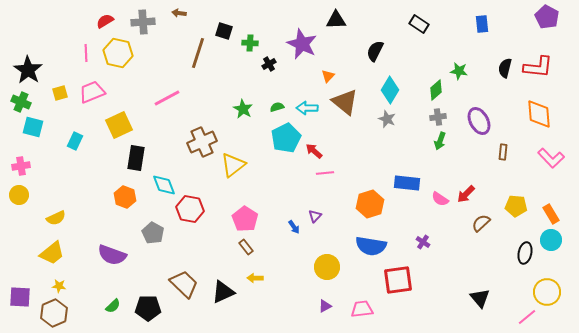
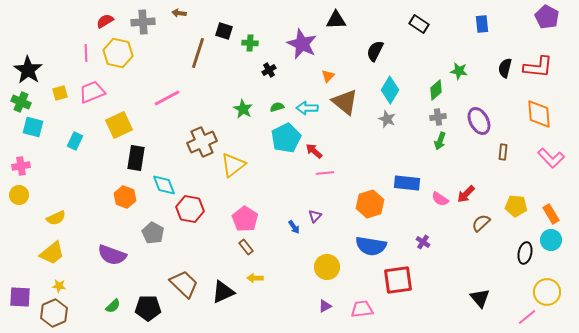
black cross at (269, 64): moved 6 px down
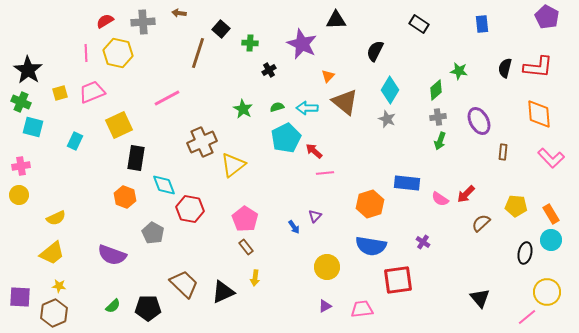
black square at (224, 31): moved 3 px left, 2 px up; rotated 24 degrees clockwise
yellow arrow at (255, 278): rotated 84 degrees counterclockwise
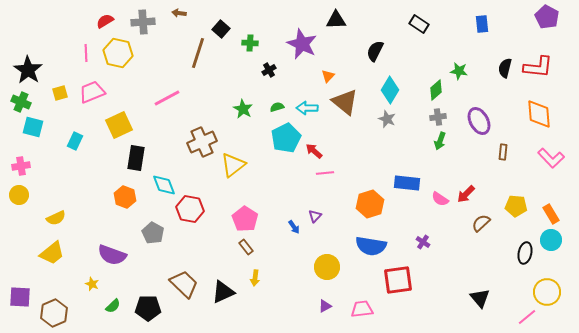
yellow star at (59, 286): moved 33 px right, 2 px up; rotated 16 degrees clockwise
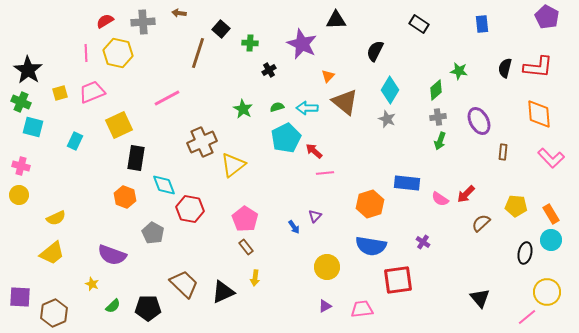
pink cross at (21, 166): rotated 24 degrees clockwise
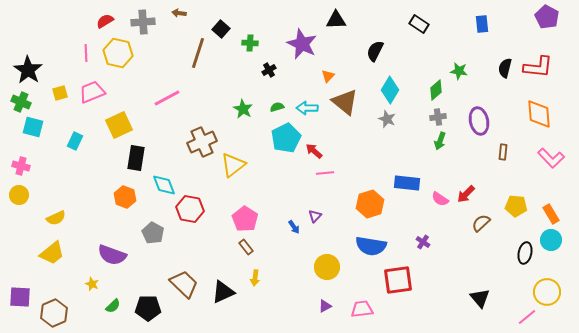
purple ellipse at (479, 121): rotated 16 degrees clockwise
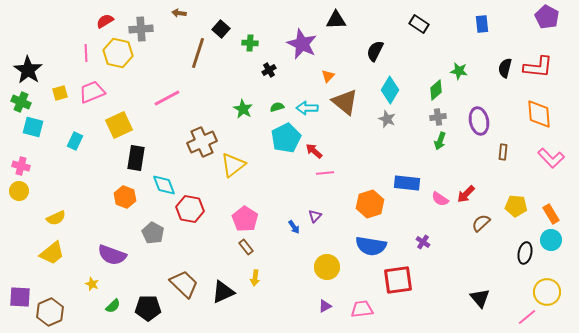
gray cross at (143, 22): moved 2 px left, 7 px down
yellow circle at (19, 195): moved 4 px up
brown hexagon at (54, 313): moved 4 px left, 1 px up
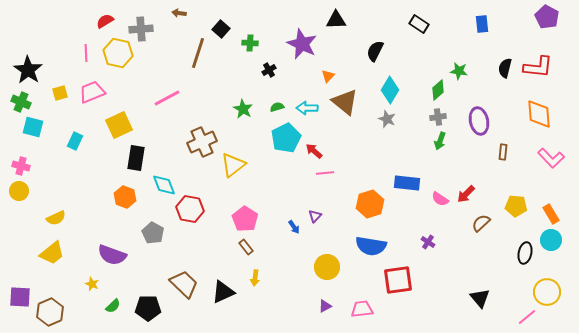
green diamond at (436, 90): moved 2 px right
purple cross at (423, 242): moved 5 px right
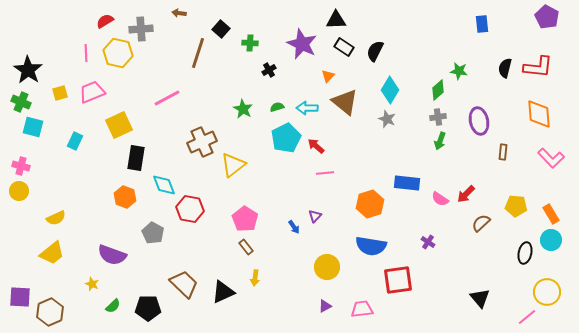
black rectangle at (419, 24): moved 75 px left, 23 px down
red arrow at (314, 151): moved 2 px right, 5 px up
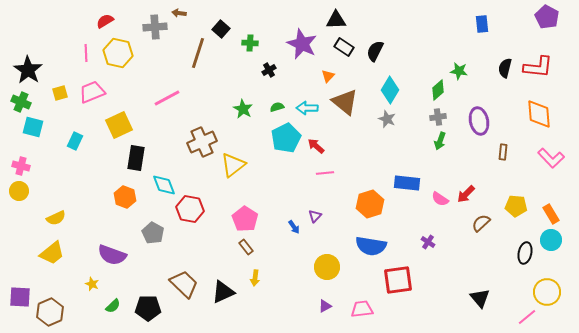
gray cross at (141, 29): moved 14 px right, 2 px up
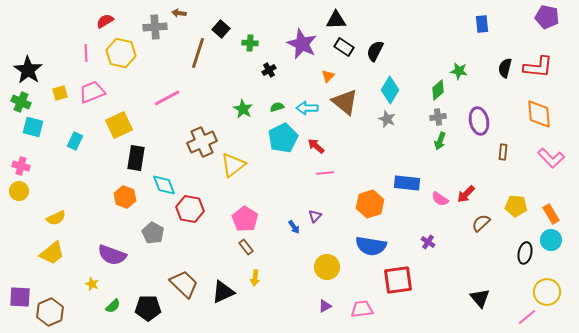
purple pentagon at (547, 17): rotated 15 degrees counterclockwise
yellow hexagon at (118, 53): moved 3 px right
cyan pentagon at (286, 138): moved 3 px left
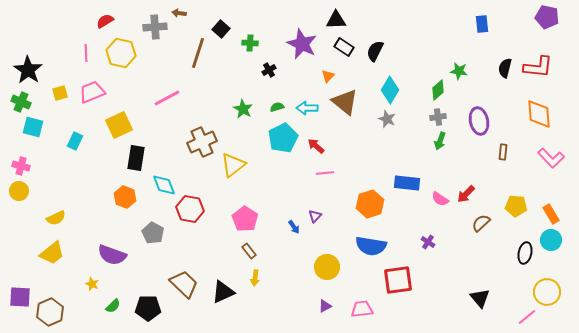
brown rectangle at (246, 247): moved 3 px right, 4 px down
